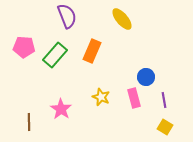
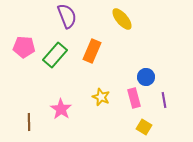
yellow square: moved 21 px left
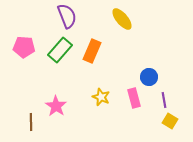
green rectangle: moved 5 px right, 5 px up
blue circle: moved 3 px right
pink star: moved 5 px left, 3 px up
brown line: moved 2 px right
yellow square: moved 26 px right, 6 px up
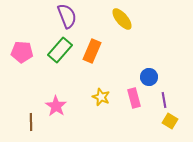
pink pentagon: moved 2 px left, 5 px down
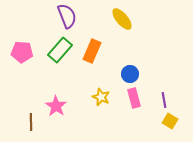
blue circle: moved 19 px left, 3 px up
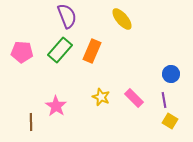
blue circle: moved 41 px right
pink rectangle: rotated 30 degrees counterclockwise
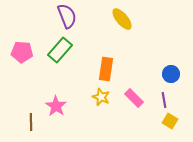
orange rectangle: moved 14 px right, 18 px down; rotated 15 degrees counterclockwise
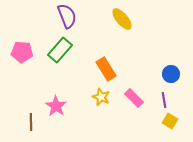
orange rectangle: rotated 40 degrees counterclockwise
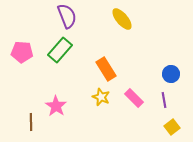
yellow square: moved 2 px right, 6 px down; rotated 21 degrees clockwise
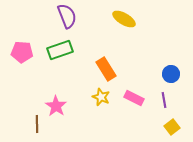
yellow ellipse: moved 2 px right; rotated 20 degrees counterclockwise
green rectangle: rotated 30 degrees clockwise
pink rectangle: rotated 18 degrees counterclockwise
brown line: moved 6 px right, 2 px down
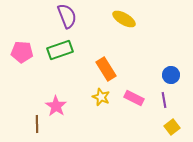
blue circle: moved 1 px down
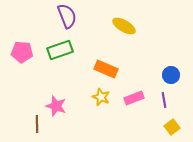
yellow ellipse: moved 7 px down
orange rectangle: rotated 35 degrees counterclockwise
pink rectangle: rotated 48 degrees counterclockwise
pink star: rotated 15 degrees counterclockwise
